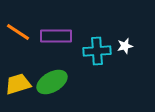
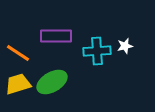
orange line: moved 21 px down
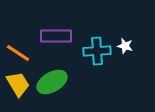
white star: rotated 28 degrees clockwise
yellow trapezoid: rotated 76 degrees clockwise
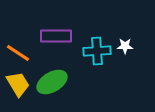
white star: rotated 14 degrees counterclockwise
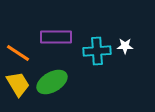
purple rectangle: moved 1 px down
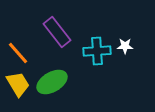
purple rectangle: moved 1 px right, 5 px up; rotated 52 degrees clockwise
orange line: rotated 15 degrees clockwise
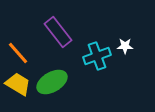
purple rectangle: moved 1 px right
cyan cross: moved 5 px down; rotated 16 degrees counterclockwise
yellow trapezoid: rotated 28 degrees counterclockwise
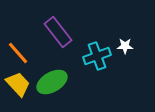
yellow trapezoid: rotated 16 degrees clockwise
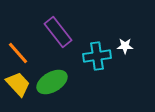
cyan cross: rotated 12 degrees clockwise
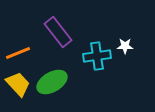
orange line: rotated 70 degrees counterclockwise
